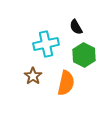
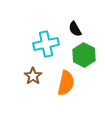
black semicircle: moved 1 px left, 2 px down
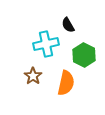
black semicircle: moved 7 px left, 4 px up
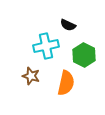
black semicircle: rotated 35 degrees counterclockwise
cyan cross: moved 2 px down
brown star: moved 2 px left; rotated 18 degrees counterclockwise
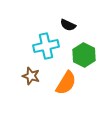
orange semicircle: rotated 20 degrees clockwise
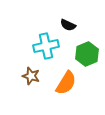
green hexagon: moved 3 px right, 1 px up; rotated 10 degrees clockwise
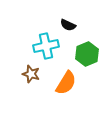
brown star: moved 2 px up
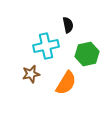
black semicircle: rotated 126 degrees counterclockwise
green hexagon: rotated 10 degrees clockwise
brown star: rotated 30 degrees counterclockwise
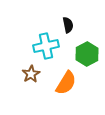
green hexagon: rotated 15 degrees counterclockwise
brown star: rotated 18 degrees counterclockwise
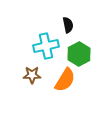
green hexagon: moved 8 px left
brown star: moved 1 px right, 1 px down; rotated 30 degrees clockwise
orange semicircle: moved 1 px left, 3 px up
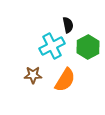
cyan cross: moved 6 px right; rotated 15 degrees counterclockwise
green hexagon: moved 9 px right, 7 px up
brown star: moved 1 px right
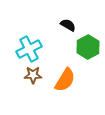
black semicircle: rotated 49 degrees counterclockwise
cyan cross: moved 23 px left, 3 px down
